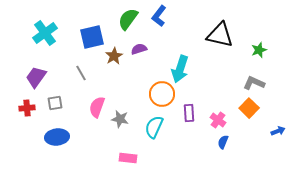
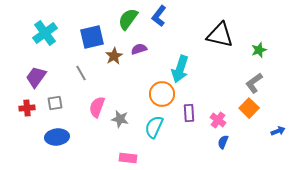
gray L-shape: rotated 60 degrees counterclockwise
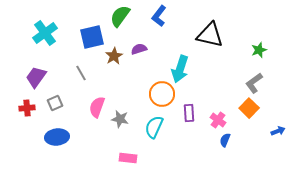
green semicircle: moved 8 px left, 3 px up
black triangle: moved 10 px left
gray square: rotated 14 degrees counterclockwise
blue semicircle: moved 2 px right, 2 px up
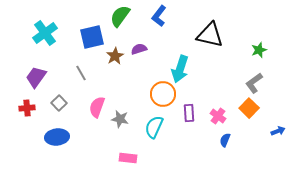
brown star: moved 1 px right
orange circle: moved 1 px right
gray square: moved 4 px right; rotated 21 degrees counterclockwise
pink cross: moved 4 px up
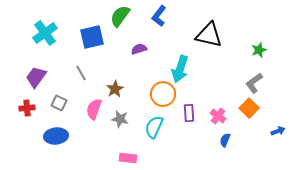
black triangle: moved 1 px left
brown star: moved 33 px down
gray square: rotated 21 degrees counterclockwise
pink semicircle: moved 3 px left, 2 px down
blue ellipse: moved 1 px left, 1 px up
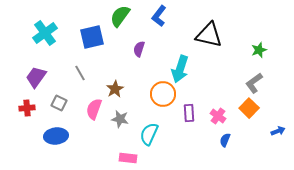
purple semicircle: rotated 56 degrees counterclockwise
gray line: moved 1 px left
cyan semicircle: moved 5 px left, 7 px down
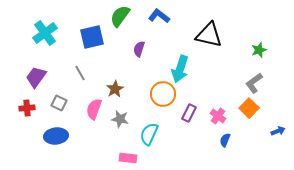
blue L-shape: rotated 90 degrees clockwise
purple rectangle: rotated 30 degrees clockwise
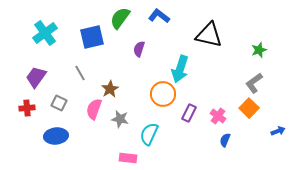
green semicircle: moved 2 px down
brown star: moved 5 px left
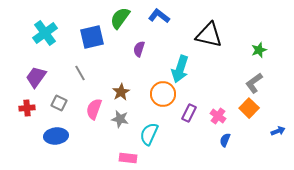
brown star: moved 11 px right, 3 px down
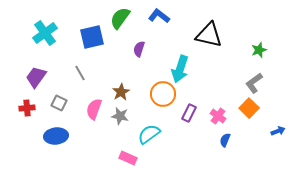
gray star: moved 3 px up
cyan semicircle: rotated 30 degrees clockwise
pink rectangle: rotated 18 degrees clockwise
